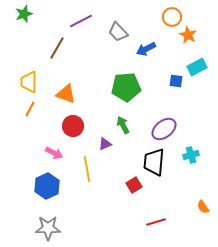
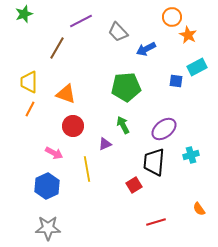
orange semicircle: moved 4 px left, 2 px down
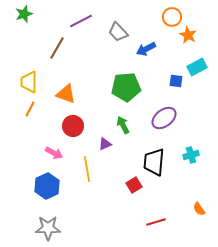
purple ellipse: moved 11 px up
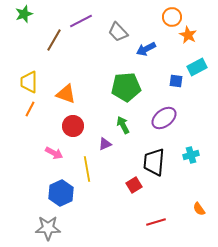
brown line: moved 3 px left, 8 px up
blue hexagon: moved 14 px right, 7 px down
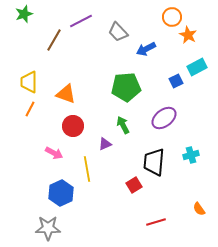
blue square: rotated 32 degrees counterclockwise
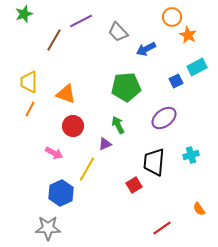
green arrow: moved 5 px left
yellow line: rotated 40 degrees clockwise
red line: moved 6 px right, 6 px down; rotated 18 degrees counterclockwise
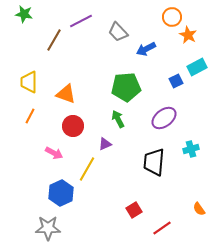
green star: rotated 30 degrees clockwise
orange line: moved 7 px down
green arrow: moved 6 px up
cyan cross: moved 6 px up
red square: moved 25 px down
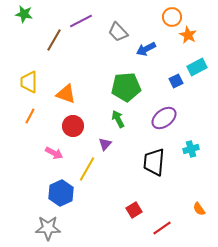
purple triangle: rotated 24 degrees counterclockwise
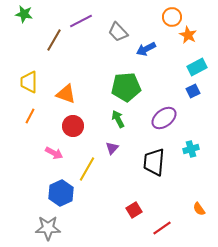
blue square: moved 17 px right, 10 px down
purple triangle: moved 7 px right, 4 px down
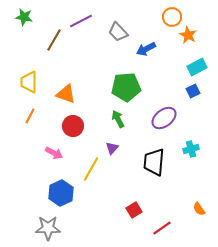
green star: moved 3 px down
yellow line: moved 4 px right
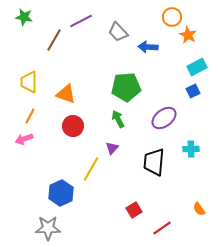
blue arrow: moved 2 px right, 2 px up; rotated 30 degrees clockwise
cyan cross: rotated 14 degrees clockwise
pink arrow: moved 30 px left, 14 px up; rotated 132 degrees clockwise
